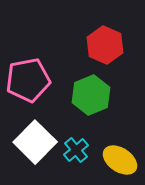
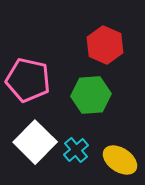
pink pentagon: rotated 24 degrees clockwise
green hexagon: rotated 18 degrees clockwise
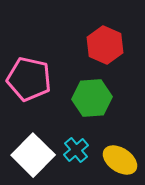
pink pentagon: moved 1 px right, 1 px up
green hexagon: moved 1 px right, 3 px down
white square: moved 2 px left, 13 px down
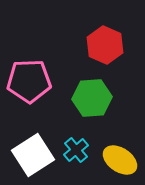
pink pentagon: moved 2 px down; rotated 15 degrees counterclockwise
white square: rotated 12 degrees clockwise
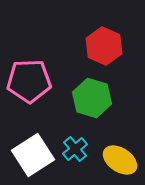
red hexagon: moved 1 px left, 1 px down
green hexagon: rotated 21 degrees clockwise
cyan cross: moved 1 px left, 1 px up
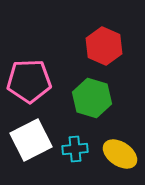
cyan cross: rotated 35 degrees clockwise
white square: moved 2 px left, 15 px up; rotated 6 degrees clockwise
yellow ellipse: moved 6 px up
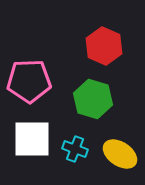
green hexagon: moved 1 px right, 1 px down
white square: moved 1 px right, 1 px up; rotated 27 degrees clockwise
cyan cross: rotated 25 degrees clockwise
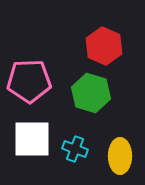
green hexagon: moved 2 px left, 6 px up
yellow ellipse: moved 2 px down; rotated 56 degrees clockwise
